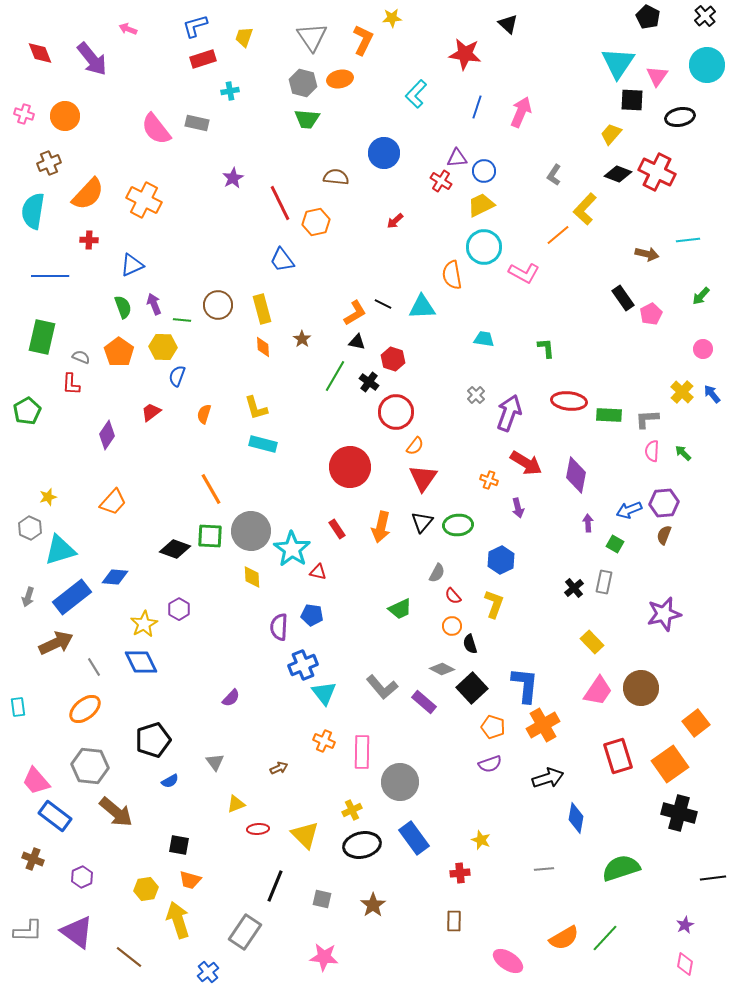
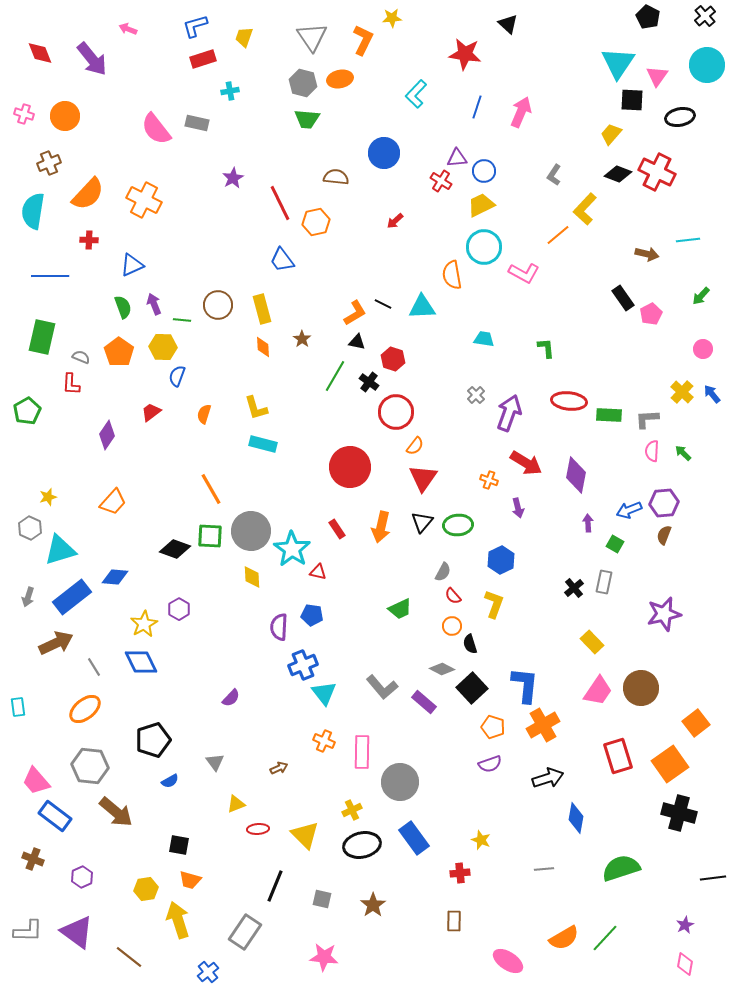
gray semicircle at (437, 573): moved 6 px right, 1 px up
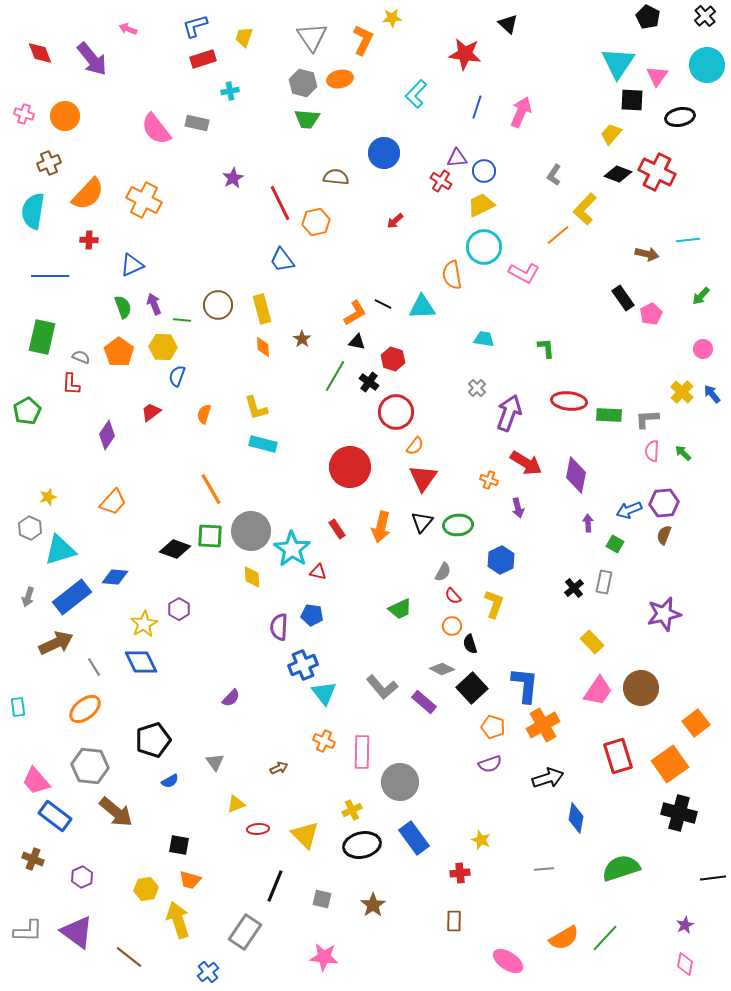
gray cross at (476, 395): moved 1 px right, 7 px up
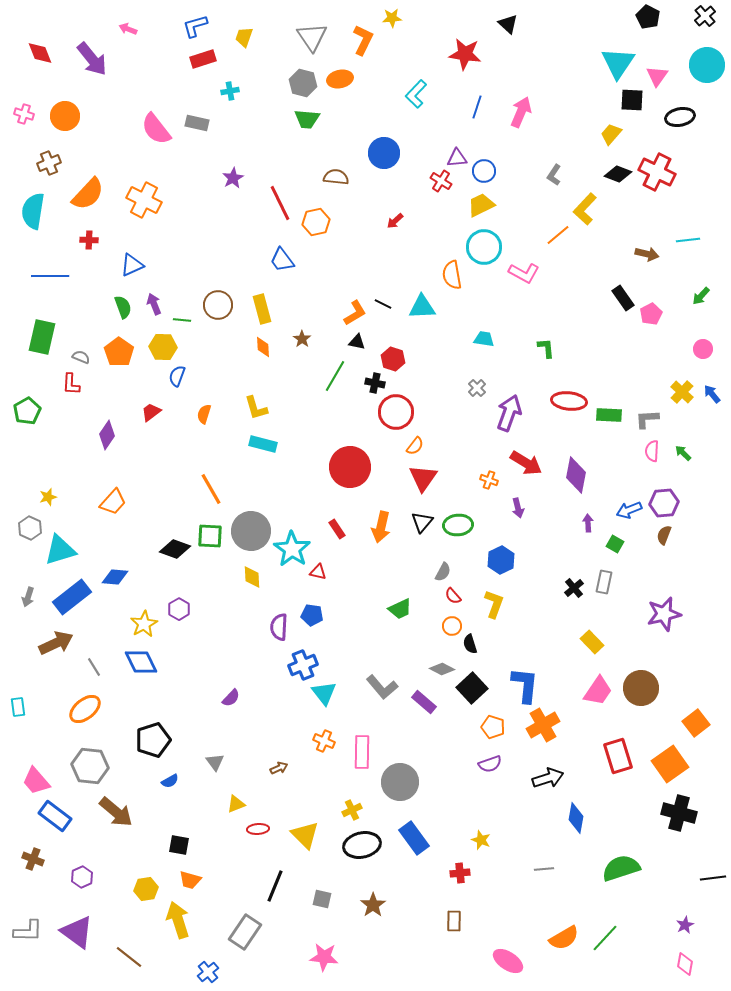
black cross at (369, 382): moved 6 px right, 1 px down; rotated 24 degrees counterclockwise
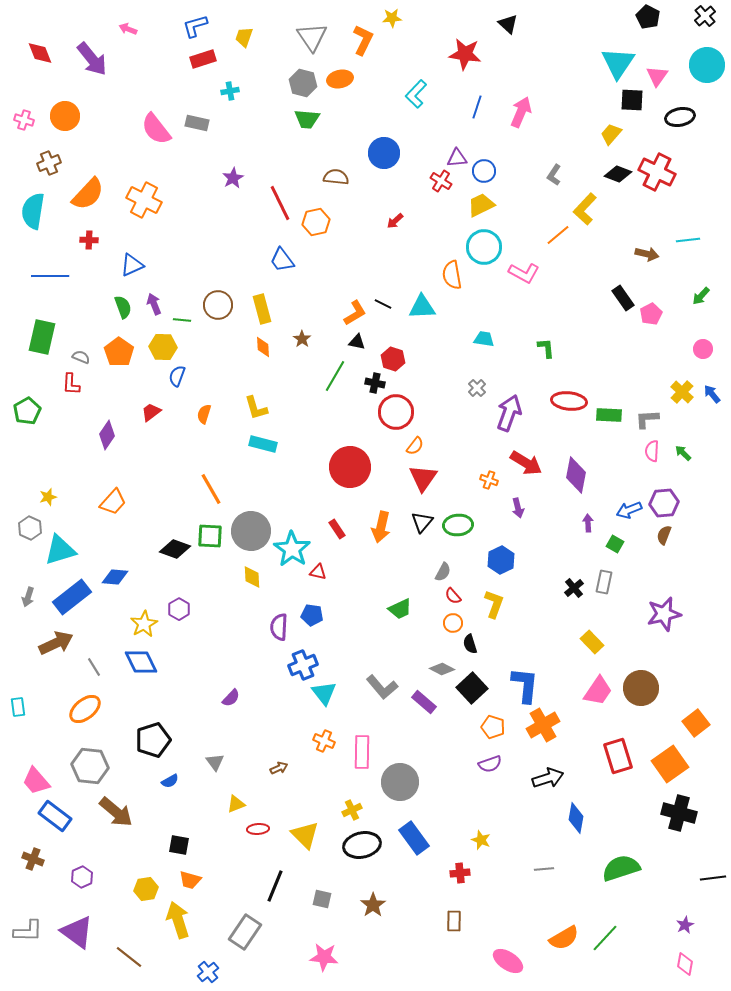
pink cross at (24, 114): moved 6 px down
orange circle at (452, 626): moved 1 px right, 3 px up
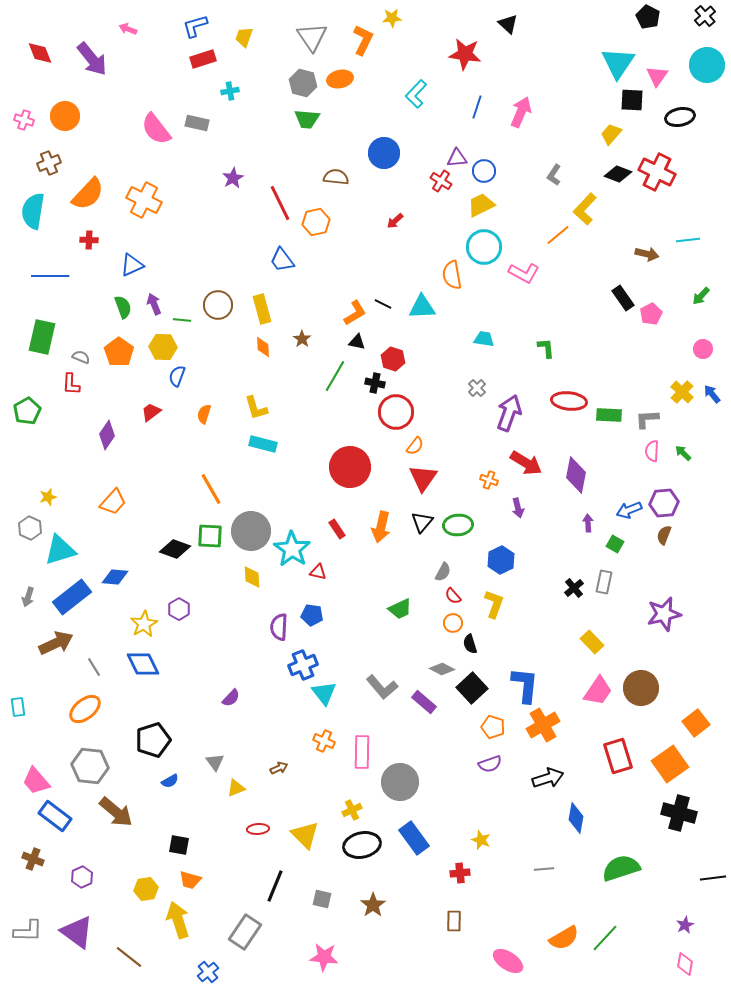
blue diamond at (141, 662): moved 2 px right, 2 px down
yellow triangle at (236, 804): moved 16 px up
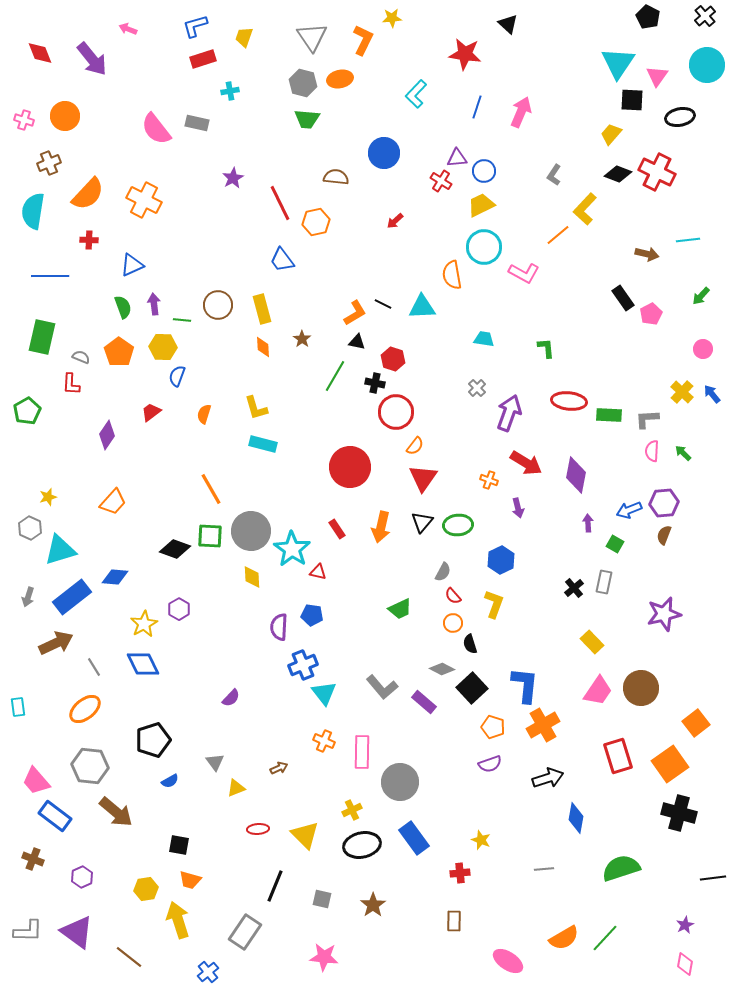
purple arrow at (154, 304): rotated 15 degrees clockwise
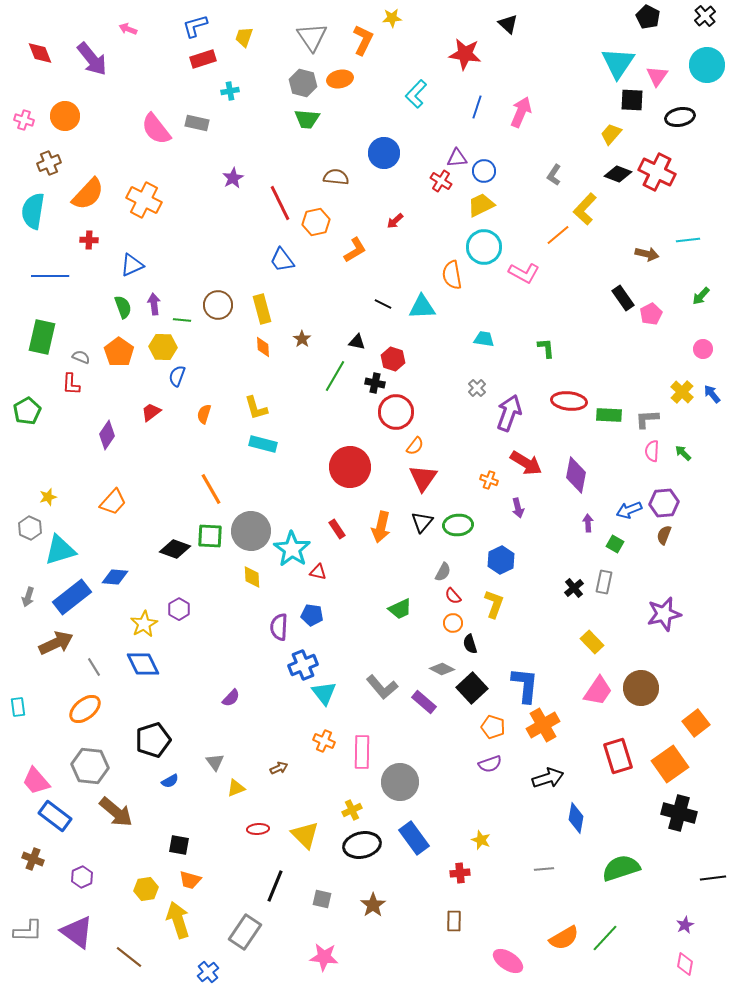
orange L-shape at (355, 313): moved 63 px up
